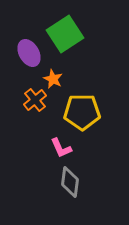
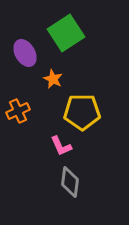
green square: moved 1 px right, 1 px up
purple ellipse: moved 4 px left
orange cross: moved 17 px left, 11 px down; rotated 15 degrees clockwise
pink L-shape: moved 2 px up
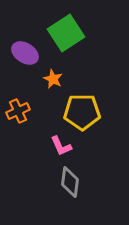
purple ellipse: rotated 28 degrees counterclockwise
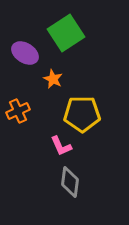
yellow pentagon: moved 2 px down
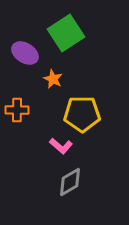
orange cross: moved 1 px left, 1 px up; rotated 25 degrees clockwise
pink L-shape: rotated 25 degrees counterclockwise
gray diamond: rotated 52 degrees clockwise
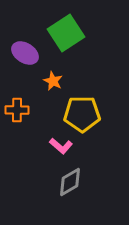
orange star: moved 2 px down
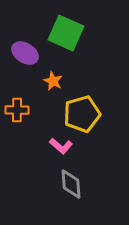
green square: rotated 33 degrees counterclockwise
yellow pentagon: rotated 15 degrees counterclockwise
gray diamond: moved 1 px right, 2 px down; rotated 64 degrees counterclockwise
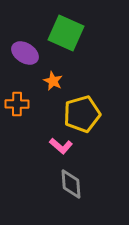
orange cross: moved 6 px up
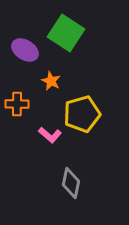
green square: rotated 9 degrees clockwise
purple ellipse: moved 3 px up
orange star: moved 2 px left
pink L-shape: moved 11 px left, 11 px up
gray diamond: moved 1 px up; rotated 16 degrees clockwise
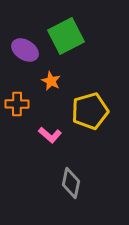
green square: moved 3 px down; rotated 30 degrees clockwise
yellow pentagon: moved 8 px right, 3 px up
